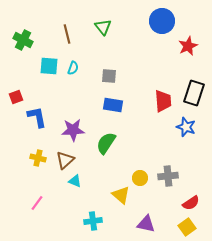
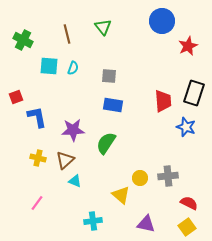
red semicircle: moved 2 px left; rotated 120 degrees counterclockwise
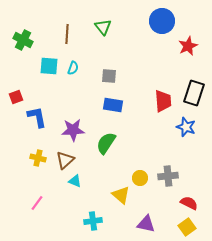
brown line: rotated 18 degrees clockwise
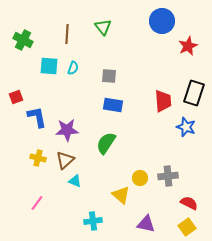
purple star: moved 6 px left
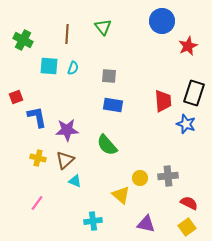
blue star: moved 3 px up
green semicircle: moved 1 px right, 2 px down; rotated 75 degrees counterclockwise
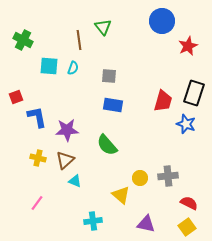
brown line: moved 12 px right, 6 px down; rotated 12 degrees counterclockwise
red trapezoid: rotated 20 degrees clockwise
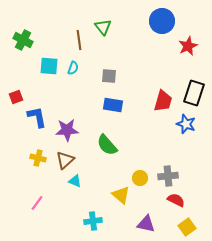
red semicircle: moved 13 px left, 3 px up
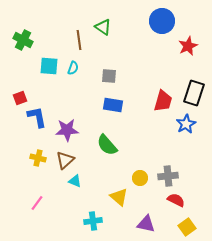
green triangle: rotated 18 degrees counterclockwise
red square: moved 4 px right, 1 px down
blue star: rotated 24 degrees clockwise
yellow triangle: moved 2 px left, 2 px down
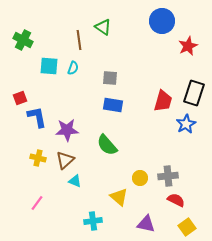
gray square: moved 1 px right, 2 px down
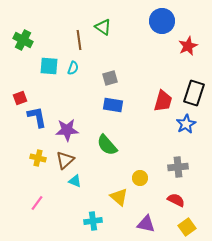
gray square: rotated 21 degrees counterclockwise
gray cross: moved 10 px right, 9 px up
